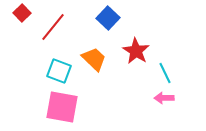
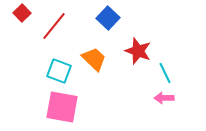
red line: moved 1 px right, 1 px up
red star: moved 2 px right; rotated 12 degrees counterclockwise
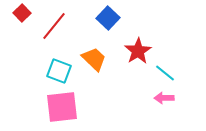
red star: rotated 20 degrees clockwise
cyan line: rotated 25 degrees counterclockwise
pink square: rotated 16 degrees counterclockwise
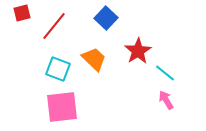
red square: rotated 30 degrees clockwise
blue square: moved 2 px left
cyan square: moved 1 px left, 2 px up
pink arrow: moved 2 px right, 2 px down; rotated 60 degrees clockwise
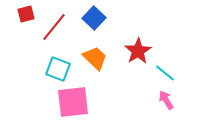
red square: moved 4 px right, 1 px down
blue square: moved 12 px left
red line: moved 1 px down
orange trapezoid: moved 1 px right, 1 px up
pink square: moved 11 px right, 5 px up
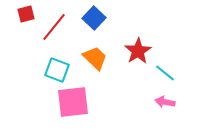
cyan square: moved 1 px left, 1 px down
pink arrow: moved 1 px left, 2 px down; rotated 48 degrees counterclockwise
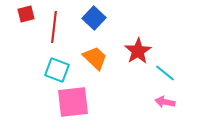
red line: rotated 32 degrees counterclockwise
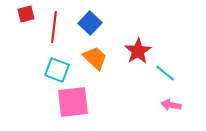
blue square: moved 4 px left, 5 px down
pink arrow: moved 6 px right, 3 px down
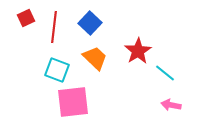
red square: moved 4 px down; rotated 12 degrees counterclockwise
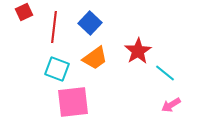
red square: moved 2 px left, 6 px up
orange trapezoid: rotated 100 degrees clockwise
cyan square: moved 1 px up
pink arrow: rotated 42 degrees counterclockwise
